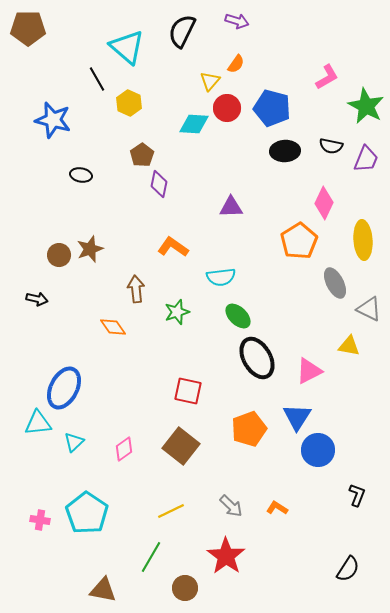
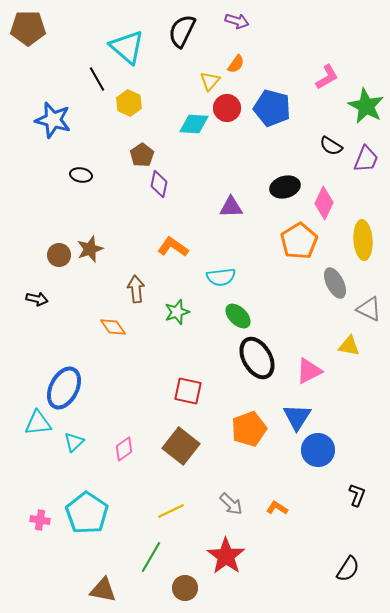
black semicircle at (331, 146): rotated 20 degrees clockwise
black ellipse at (285, 151): moved 36 px down; rotated 12 degrees counterclockwise
gray arrow at (231, 506): moved 2 px up
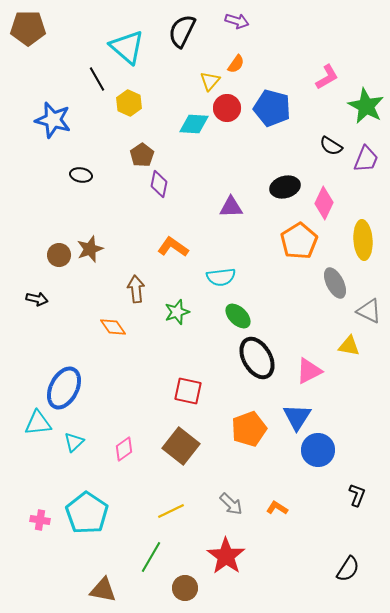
gray triangle at (369, 309): moved 2 px down
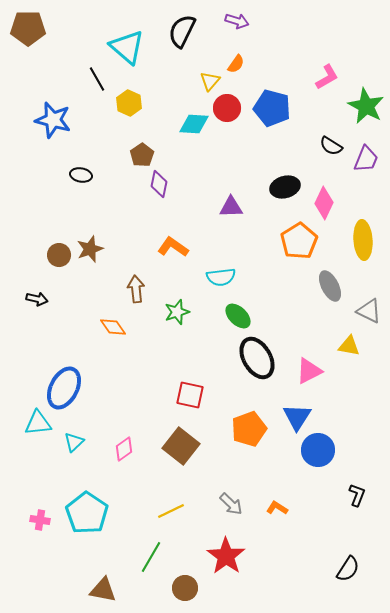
gray ellipse at (335, 283): moved 5 px left, 3 px down
red square at (188, 391): moved 2 px right, 4 px down
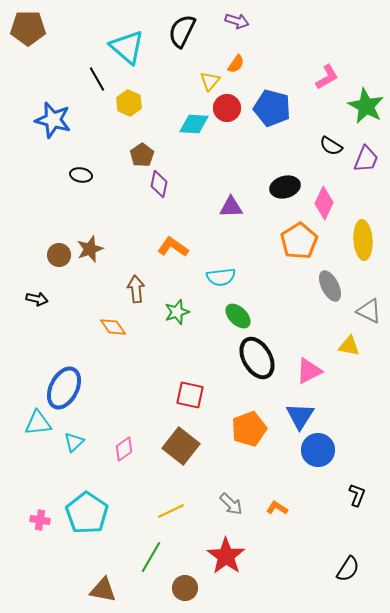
blue triangle at (297, 417): moved 3 px right, 1 px up
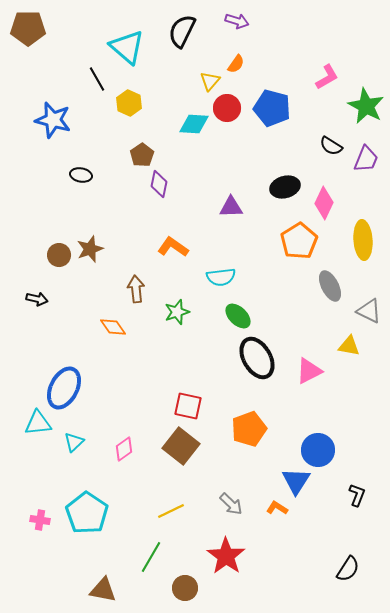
red square at (190, 395): moved 2 px left, 11 px down
blue triangle at (300, 416): moved 4 px left, 65 px down
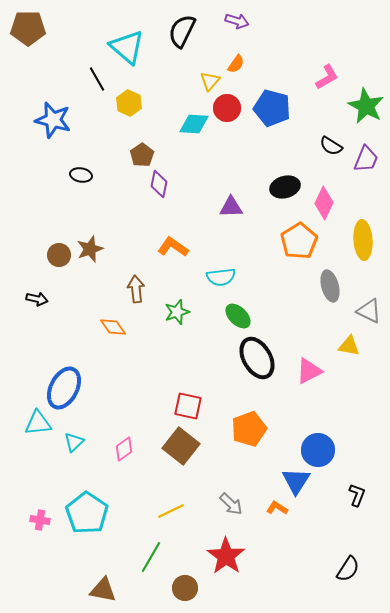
gray ellipse at (330, 286): rotated 12 degrees clockwise
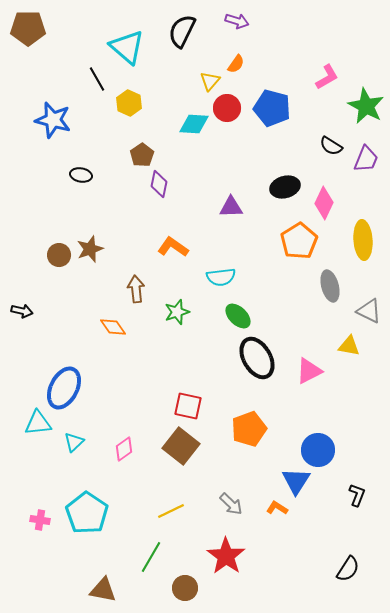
black arrow at (37, 299): moved 15 px left, 12 px down
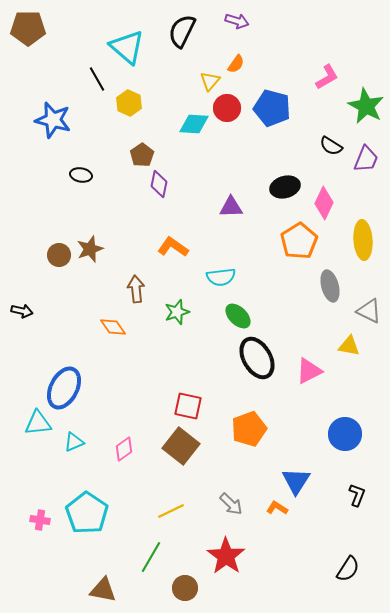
cyan triangle at (74, 442): rotated 20 degrees clockwise
blue circle at (318, 450): moved 27 px right, 16 px up
